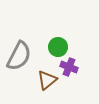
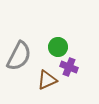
brown triangle: rotated 15 degrees clockwise
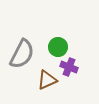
gray semicircle: moved 3 px right, 2 px up
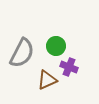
green circle: moved 2 px left, 1 px up
gray semicircle: moved 1 px up
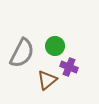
green circle: moved 1 px left
brown triangle: rotated 15 degrees counterclockwise
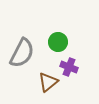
green circle: moved 3 px right, 4 px up
brown triangle: moved 1 px right, 2 px down
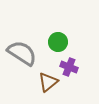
gray semicircle: rotated 84 degrees counterclockwise
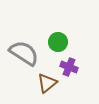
gray semicircle: moved 2 px right
brown triangle: moved 1 px left, 1 px down
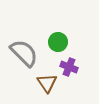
gray semicircle: rotated 12 degrees clockwise
brown triangle: rotated 25 degrees counterclockwise
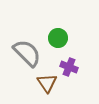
green circle: moved 4 px up
gray semicircle: moved 3 px right
